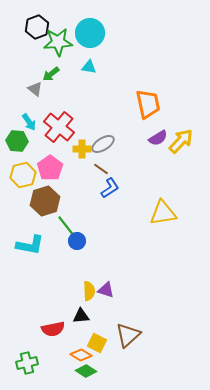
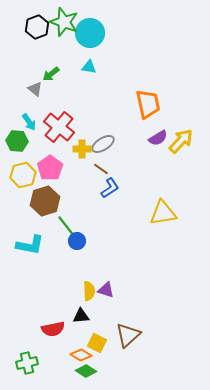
green star: moved 6 px right, 20 px up; rotated 24 degrees clockwise
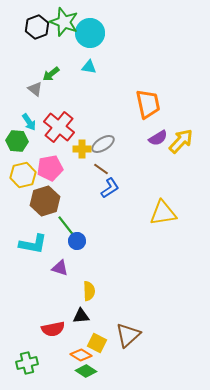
pink pentagon: rotated 25 degrees clockwise
cyan L-shape: moved 3 px right, 1 px up
purple triangle: moved 46 px left, 22 px up
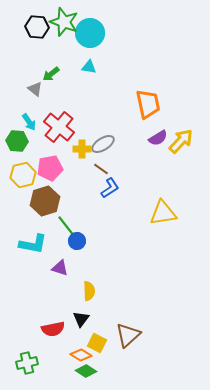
black hexagon: rotated 25 degrees clockwise
black triangle: moved 3 px down; rotated 48 degrees counterclockwise
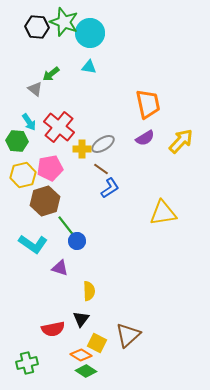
purple semicircle: moved 13 px left
cyan L-shape: rotated 24 degrees clockwise
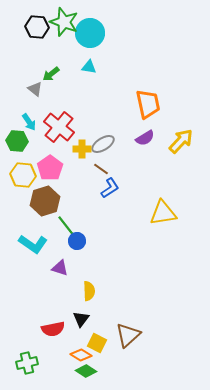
pink pentagon: rotated 25 degrees counterclockwise
yellow hexagon: rotated 20 degrees clockwise
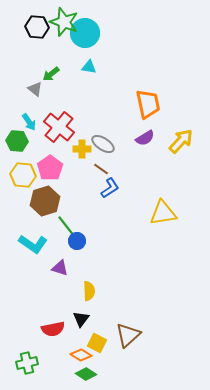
cyan circle: moved 5 px left
gray ellipse: rotated 65 degrees clockwise
green diamond: moved 3 px down
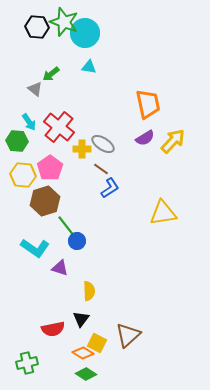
yellow arrow: moved 8 px left
cyan L-shape: moved 2 px right, 4 px down
orange diamond: moved 2 px right, 2 px up
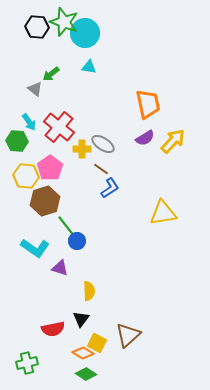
yellow hexagon: moved 3 px right, 1 px down
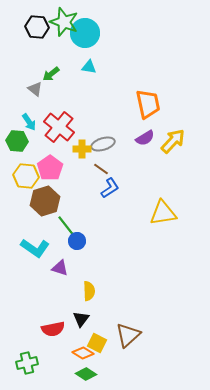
gray ellipse: rotated 50 degrees counterclockwise
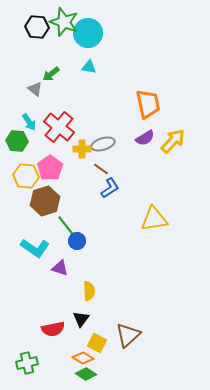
cyan circle: moved 3 px right
yellow triangle: moved 9 px left, 6 px down
orange diamond: moved 5 px down
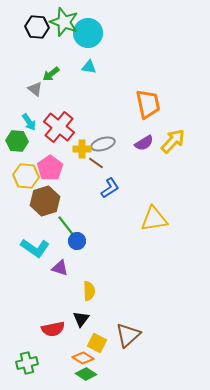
purple semicircle: moved 1 px left, 5 px down
brown line: moved 5 px left, 6 px up
